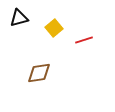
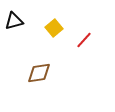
black triangle: moved 5 px left, 3 px down
red line: rotated 30 degrees counterclockwise
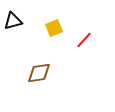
black triangle: moved 1 px left
yellow square: rotated 18 degrees clockwise
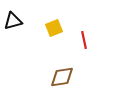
red line: rotated 54 degrees counterclockwise
brown diamond: moved 23 px right, 4 px down
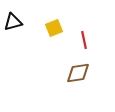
black triangle: moved 1 px down
brown diamond: moved 16 px right, 4 px up
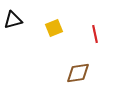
black triangle: moved 2 px up
red line: moved 11 px right, 6 px up
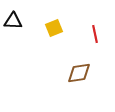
black triangle: moved 1 px down; rotated 18 degrees clockwise
brown diamond: moved 1 px right
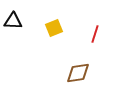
red line: rotated 30 degrees clockwise
brown diamond: moved 1 px left
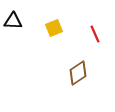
red line: rotated 42 degrees counterclockwise
brown diamond: rotated 25 degrees counterclockwise
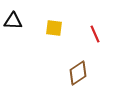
yellow square: rotated 30 degrees clockwise
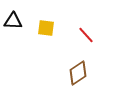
yellow square: moved 8 px left
red line: moved 9 px left, 1 px down; rotated 18 degrees counterclockwise
